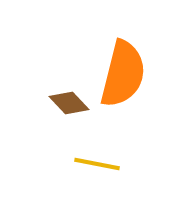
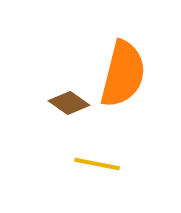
brown diamond: rotated 12 degrees counterclockwise
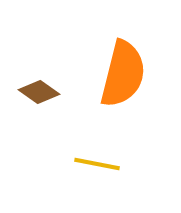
brown diamond: moved 30 px left, 11 px up
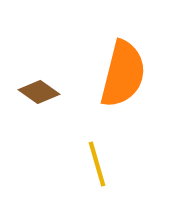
yellow line: rotated 63 degrees clockwise
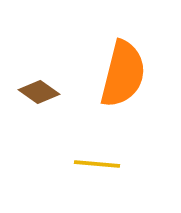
yellow line: rotated 69 degrees counterclockwise
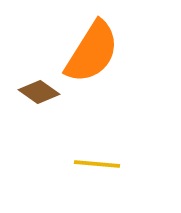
orange semicircle: moved 31 px left, 22 px up; rotated 18 degrees clockwise
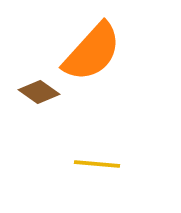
orange semicircle: rotated 10 degrees clockwise
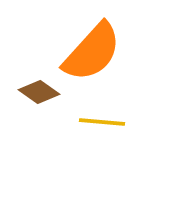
yellow line: moved 5 px right, 42 px up
